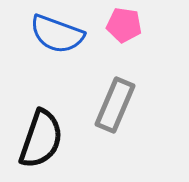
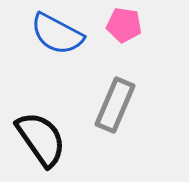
blue semicircle: rotated 8 degrees clockwise
black semicircle: rotated 54 degrees counterclockwise
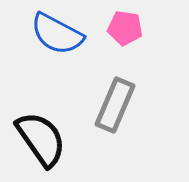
pink pentagon: moved 1 px right, 3 px down
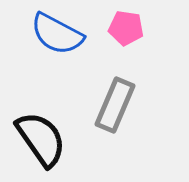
pink pentagon: moved 1 px right
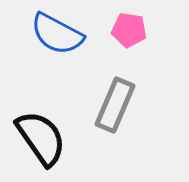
pink pentagon: moved 3 px right, 2 px down
black semicircle: moved 1 px up
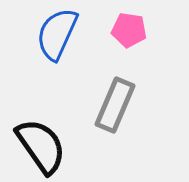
blue semicircle: rotated 86 degrees clockwise
black semicircle: moved 8 px down
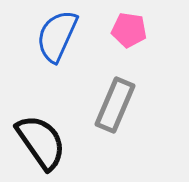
blue semicircle: moved 2 px down
black semicircle: moved 4 px up
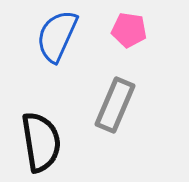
black semicircle: rotated 26 degrees clockwise
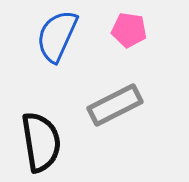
gray rectangle: rotated 40 degrees clockwise
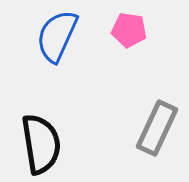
gray rectangle: moved 42 px right, 23 px down; rotated 38 degrees counterclockwise
black semicircle: moved 2 px down
